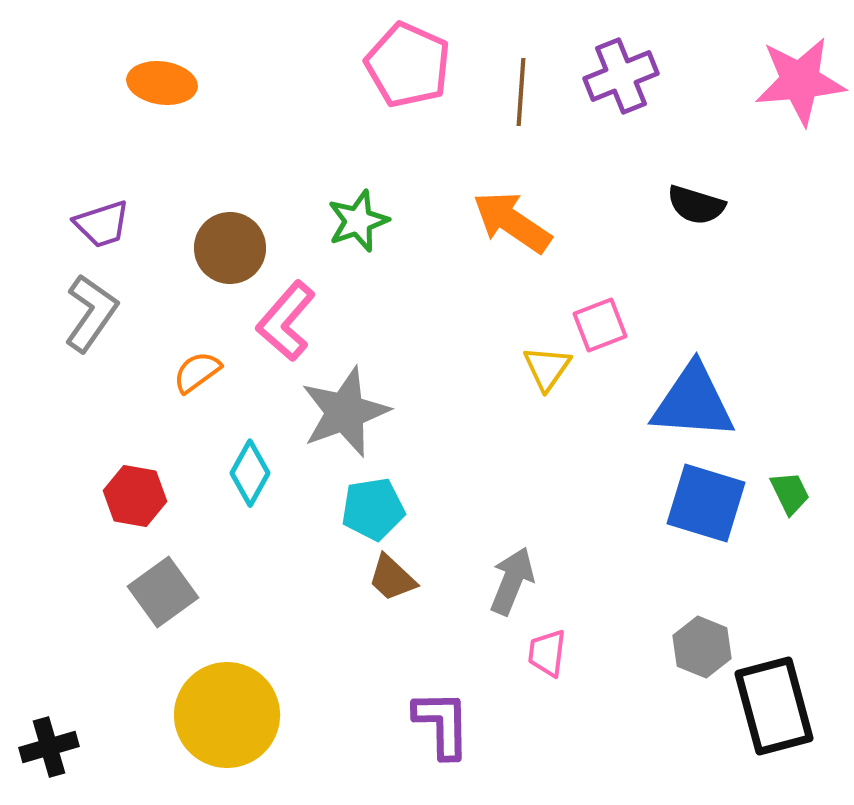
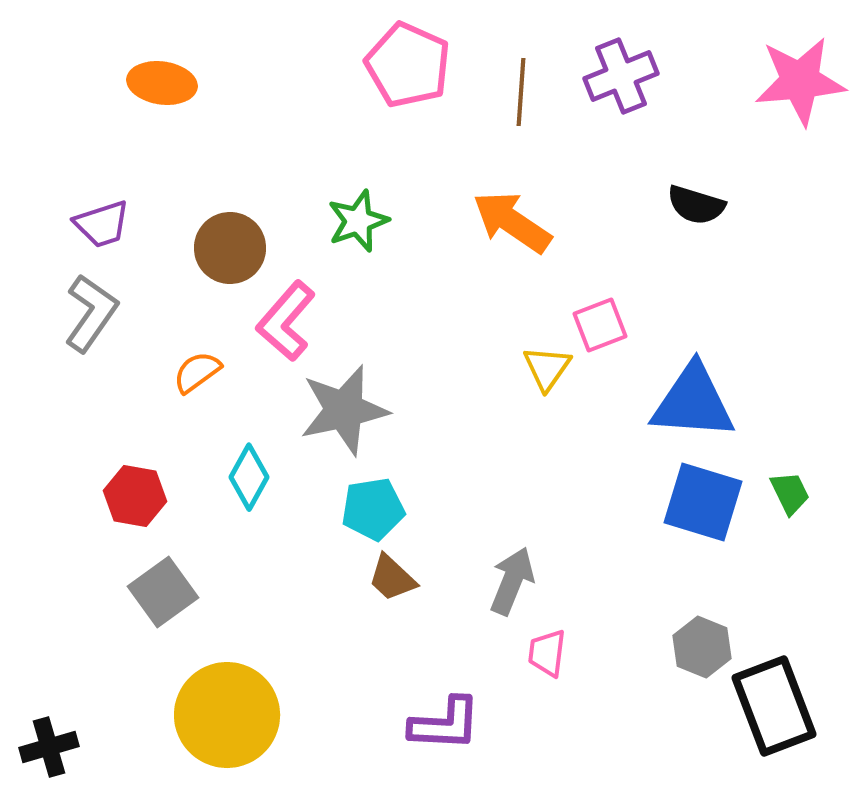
gray star: moved 1 px left, 2 px up; rotated 8 degrees clockwise
cyan diamond: moved 1 px left, 4 px down
blue square: moved 3 px left, 1 px up
black rectangle: rotated 6 degrees counterclockwise
purple L-shape: moved 3 px right; rotated 94 degrees clockwise
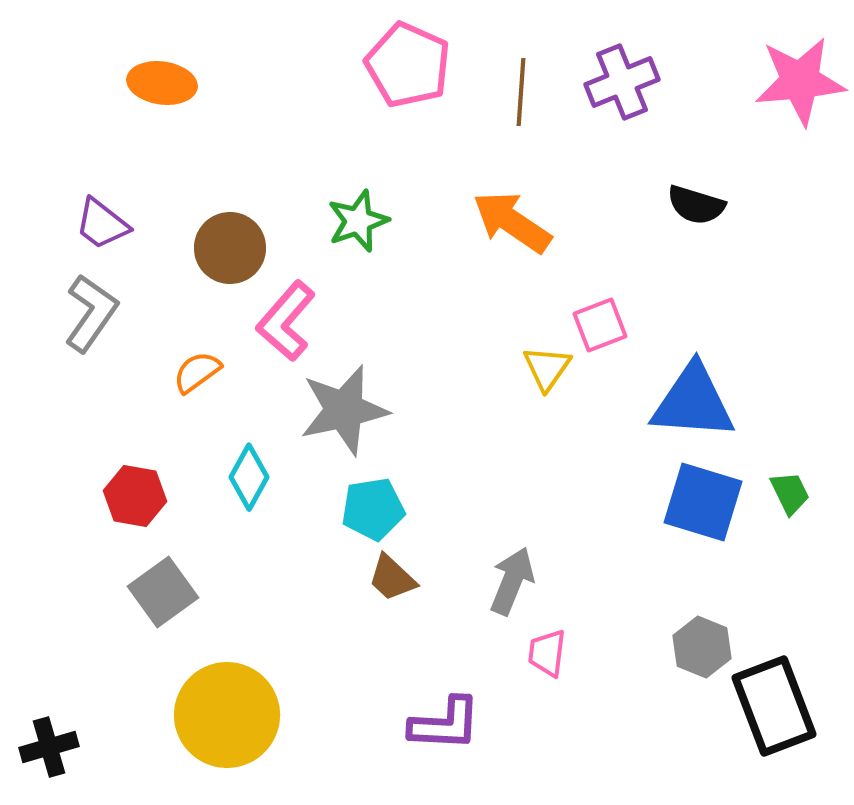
purple cross: moved 1 px right, 6 px down
purple trapezoid: rotated 56 degrees clockwise
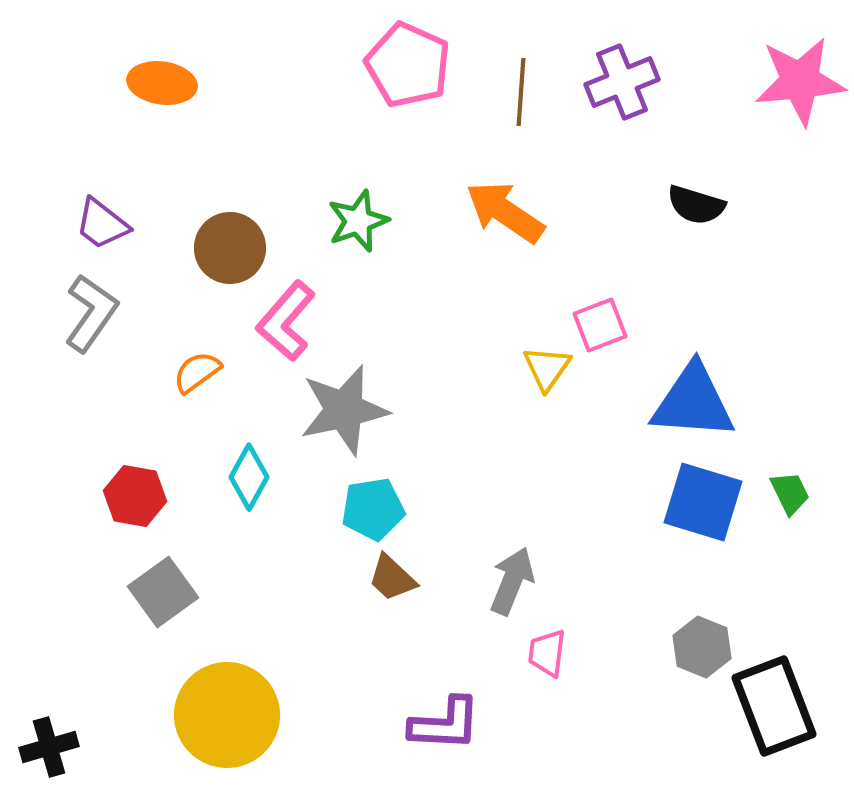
orange arrow: moved 7 px left, 10 px up
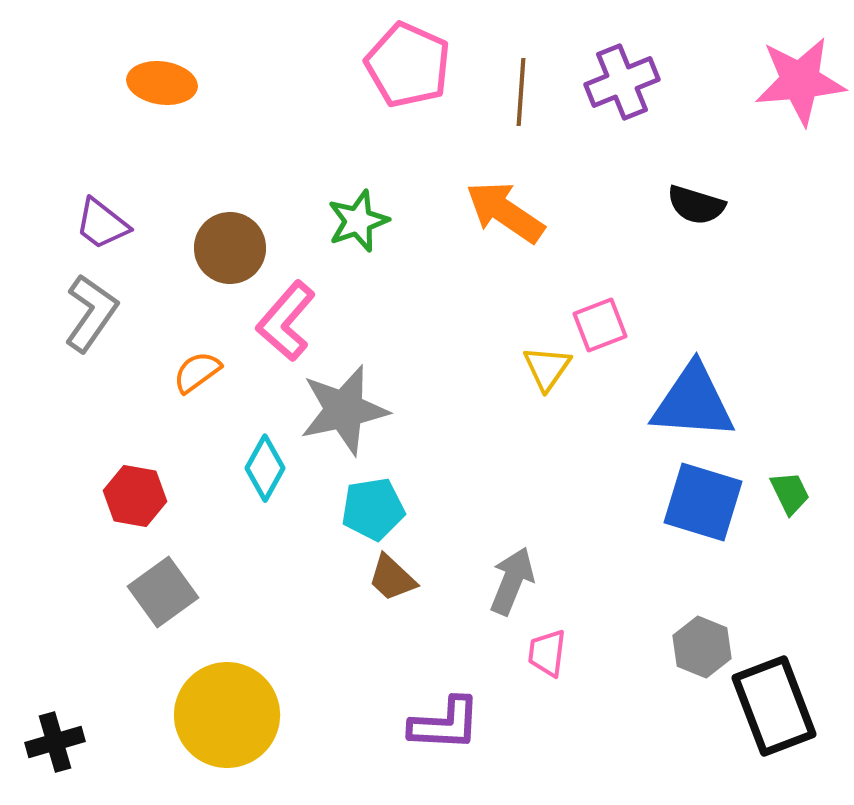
cyan diamond: moved 16 px right, 9 px up
black cross: moved 6 px right, 5 px up
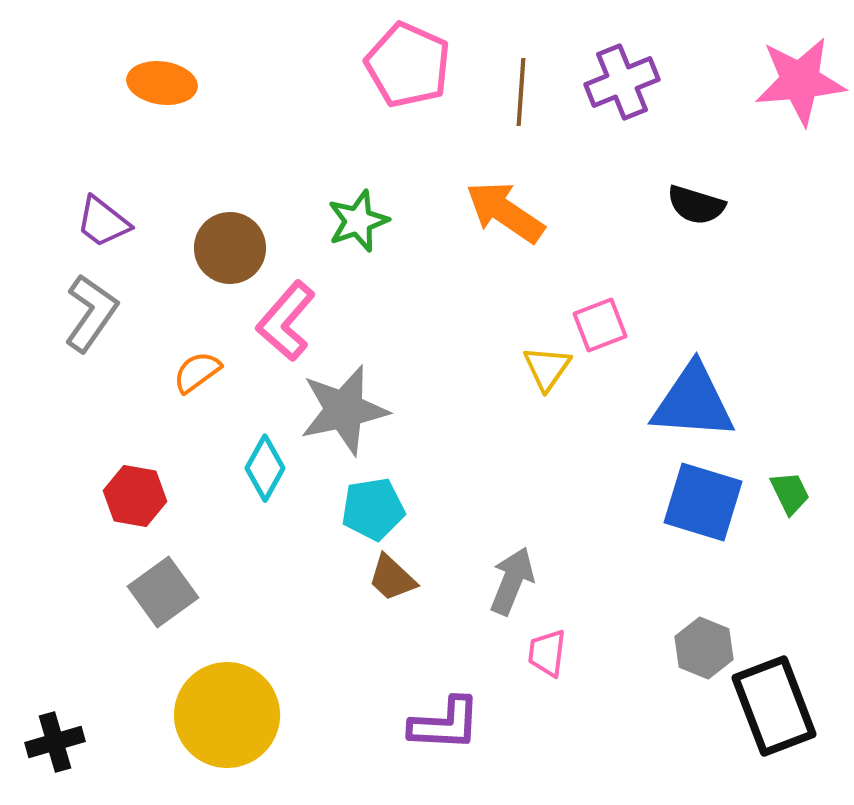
purple trapezoid: moved 1 px right, 2 px up
gray hexagon: moved 2 px right, 1 px down
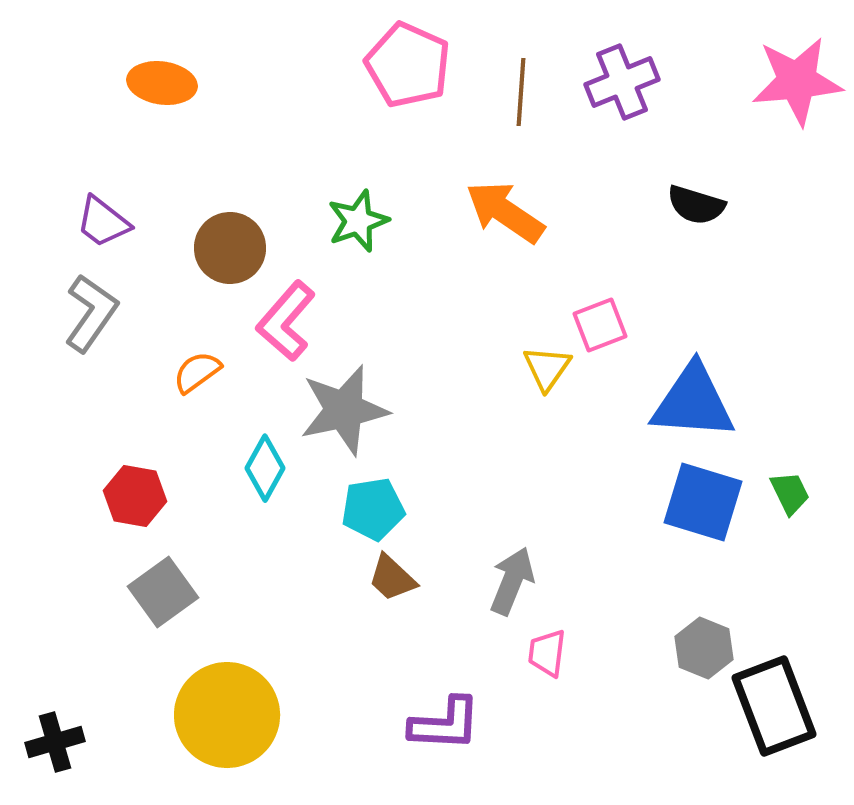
pink star: moved 3 px left
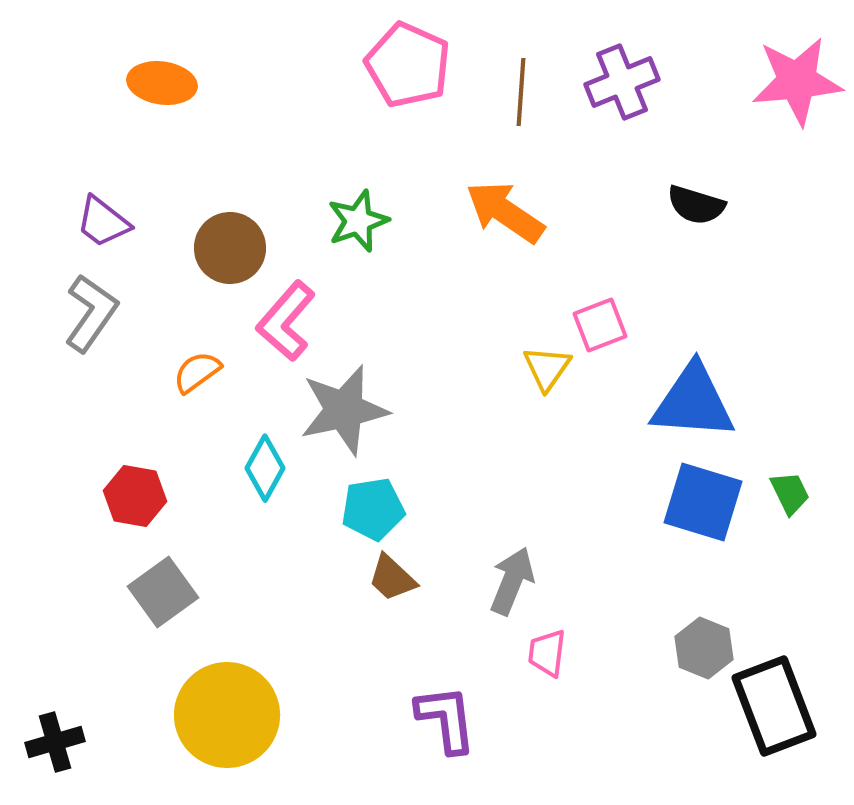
purple L-shape: moved 1 px right, 5 px up; rotated 100 degrees counterclockwise
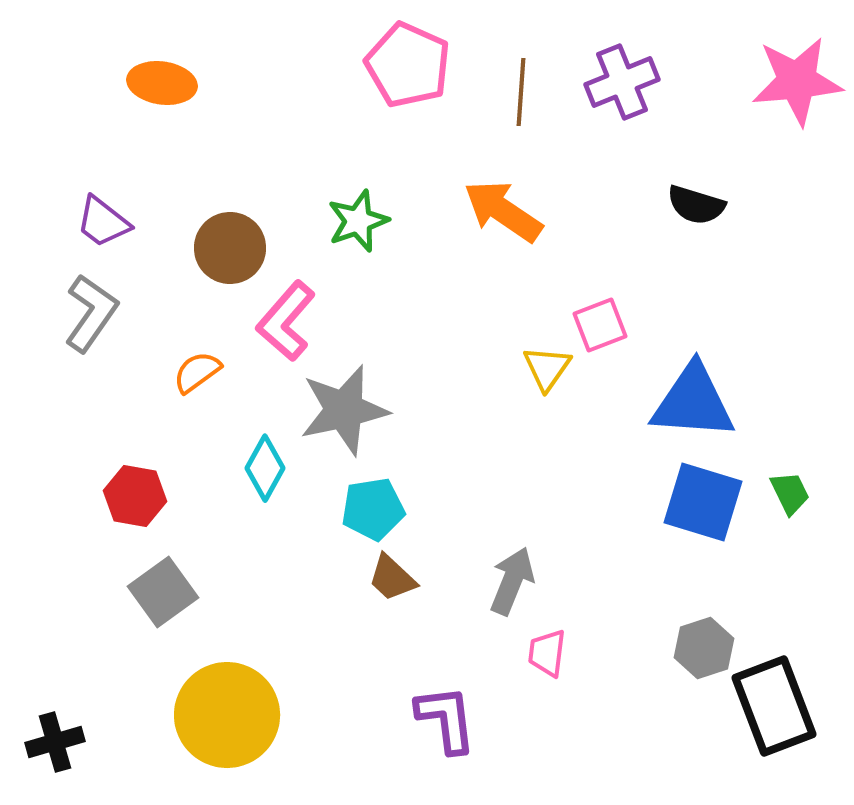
orange arrow: moved 2 px left, 1 px up
gray hexagon: rotated 20 degrees clockwise
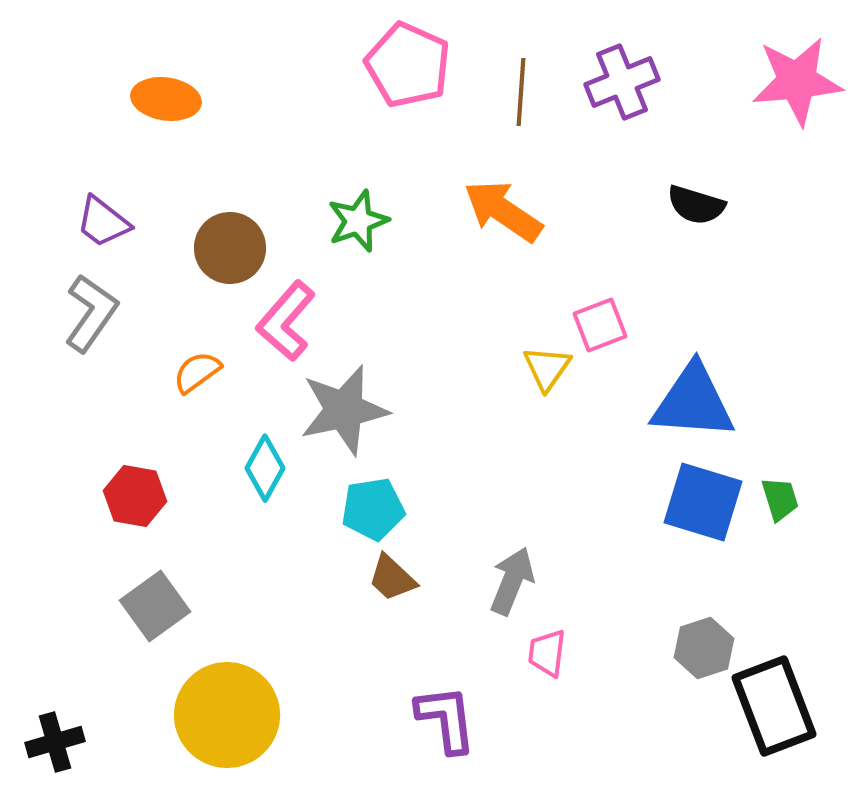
orange ellipse: moved 4 px right, 16 px down
green trapezoid: moved 10 px left, 6 px down; rotated 9 degrees clockwise
gray square: moved 8 px left, 14 px down
